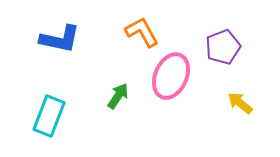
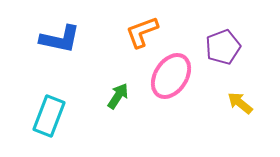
orange L-shape: rotated 81 degrees counterclockwise
pink ellipse: rotated 9 degrees clockwise
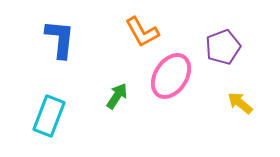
orange L-shape: rotated 99 degrees counterclockwise
blue L-shape: rotated 96 degrees counterclockwise
green arrow: moved 1 px left
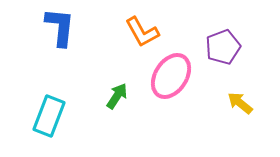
blue L-shape: moved 12 px up
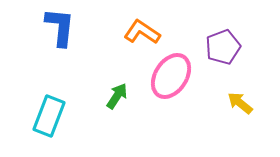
orange L-shape: rotated 153 degrees clockwise
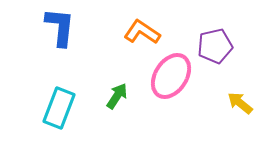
purple pentagon: moved 8 px left, 1 px up; rotated 8 degrees clockwise
cyan rectangle: moved 10 px right, 8 px up
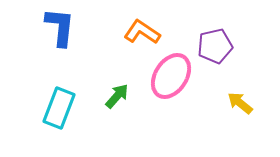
green arrow: rotated 8 degrees clockwise
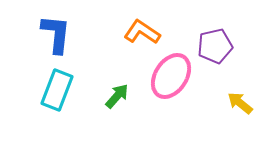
blue L-shape: moved 4 px left, 7 px down
cyan rectangle: moved 2 px left, 18 px up
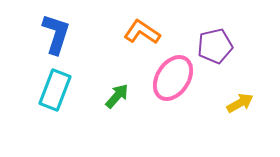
blue L-shape: rotated 12 degrees clockwise
pink ellipse: moved 2 px right, 2 px down
cyan rectangle: moved 2 px left
yellow arrow: rotated 112 degrees clockwise
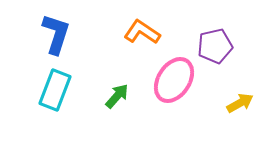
pink ellipse: moved 1 px right, 2 px down
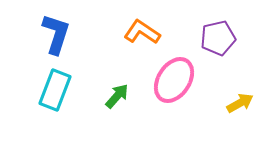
purple pentagon: moved 3 px right, 8 px up
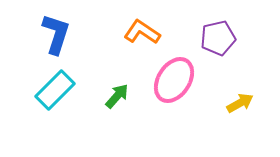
cyan rectangle: rotated 24 degrees clockwise
